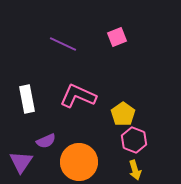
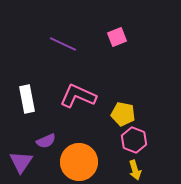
yellow pentagon: rotated 25 degrees counterclockwise
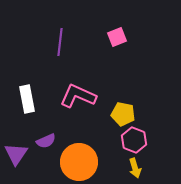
purple line: moved 3 px left, 2 px up; rotated 72 degrees clockwise
purple triangle: moved 5 px left, 8 px up
yellow arrow: moved 2 px up
